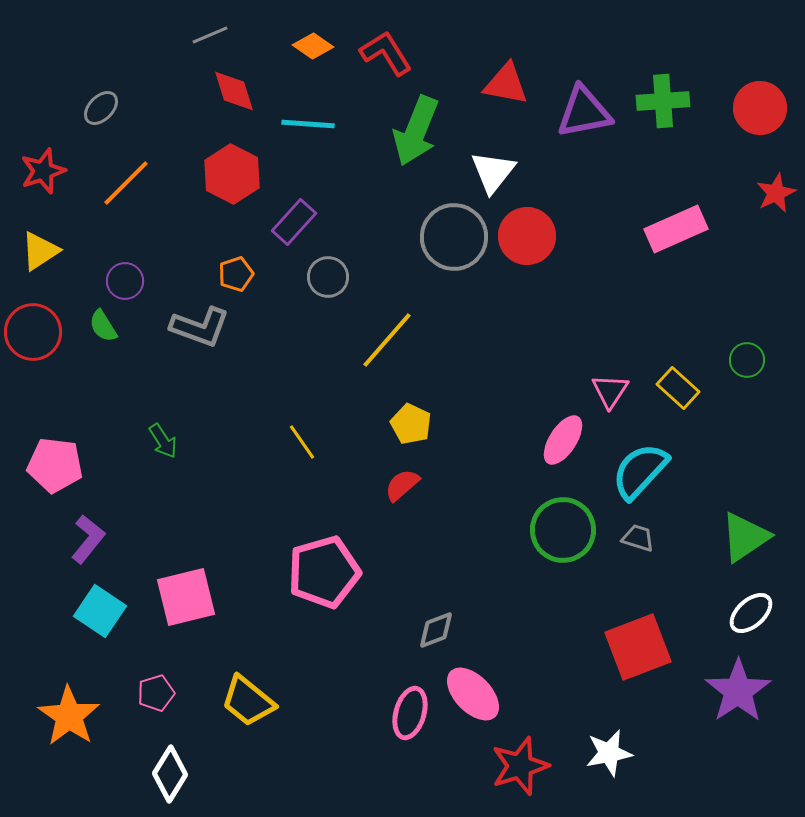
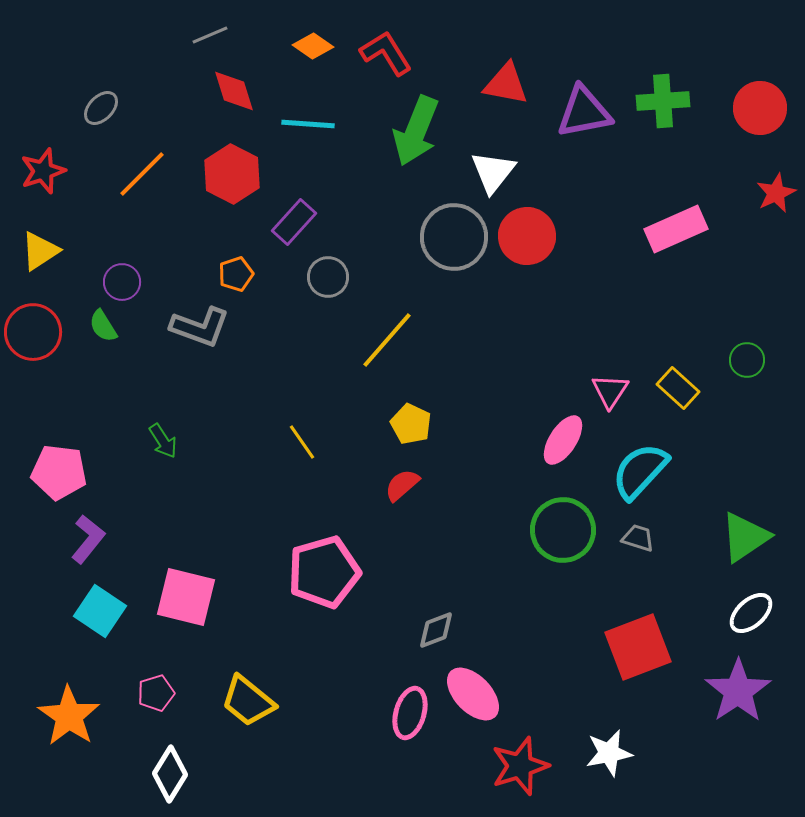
orange line at (126, 183): moved 16 px right, 9 px up
purple circle at (125, 281): moved 3 px left, 1 px down
pink pentagon at (55, 465): moved 4 px right, 7 px down
pink square at (186, 597): rotated 28 degrees clockwise
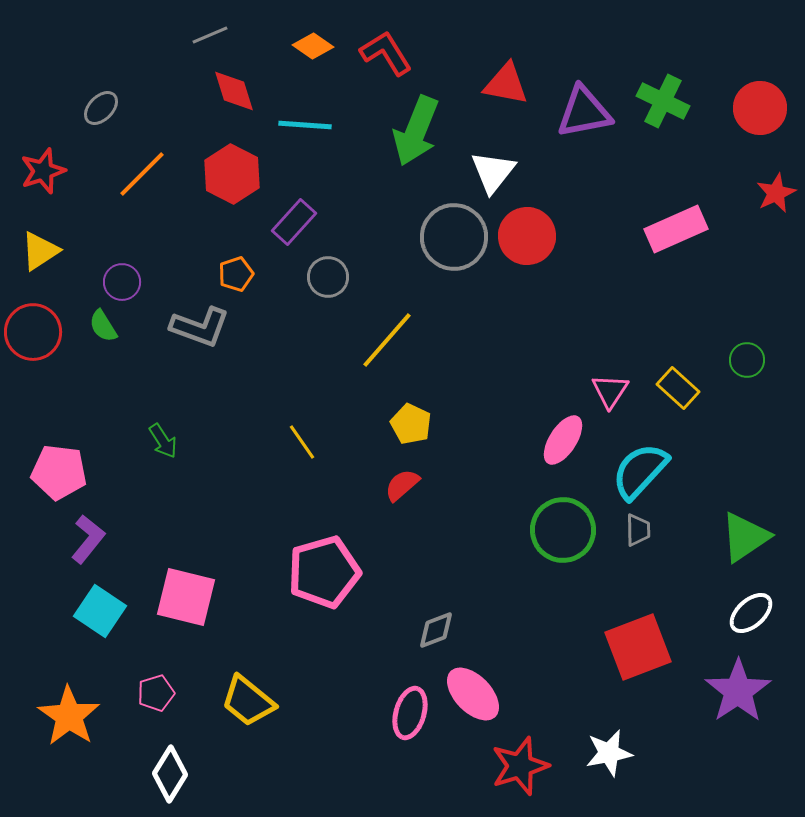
green cross at (663, 101): rotated 30 degrees clockwise
cyan line at (308, 124): moved 3 px left, 1 px down
gray trapezoid at (638, 538): moved 8 px up; rotated 72 degrees clockwise
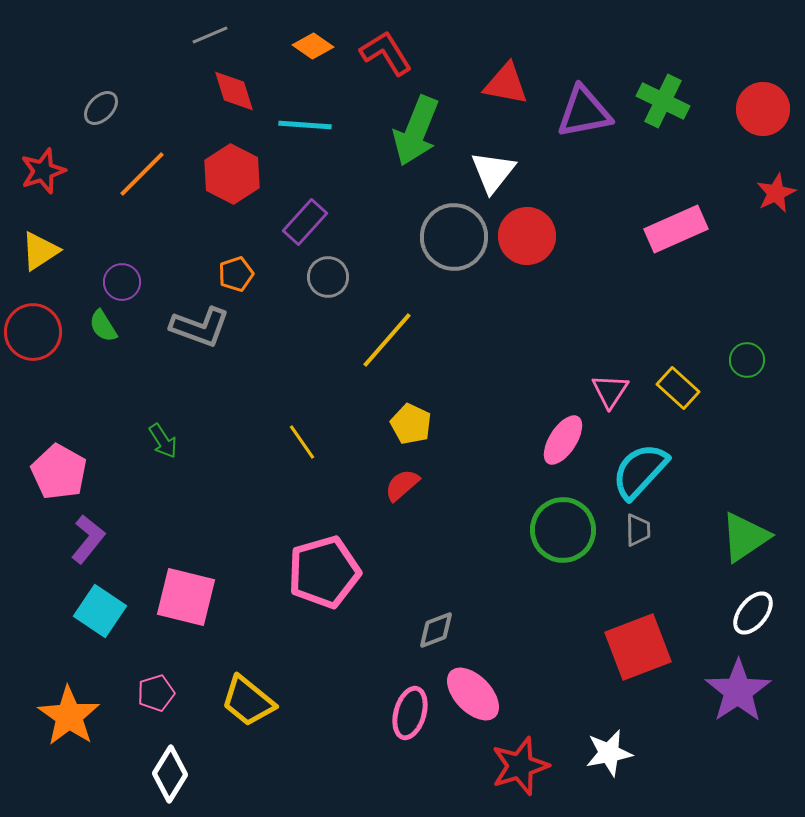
red circle at (760, 108): moved 3 px right, 1 px down
purple rectangle at (294, 222): moved 11 px right
pink pentagon at (59, 472): rotated 22 degrees clockwise
white ellipse at (751, 613): moved 2 px right; rotated 9 degrees counterclockwise
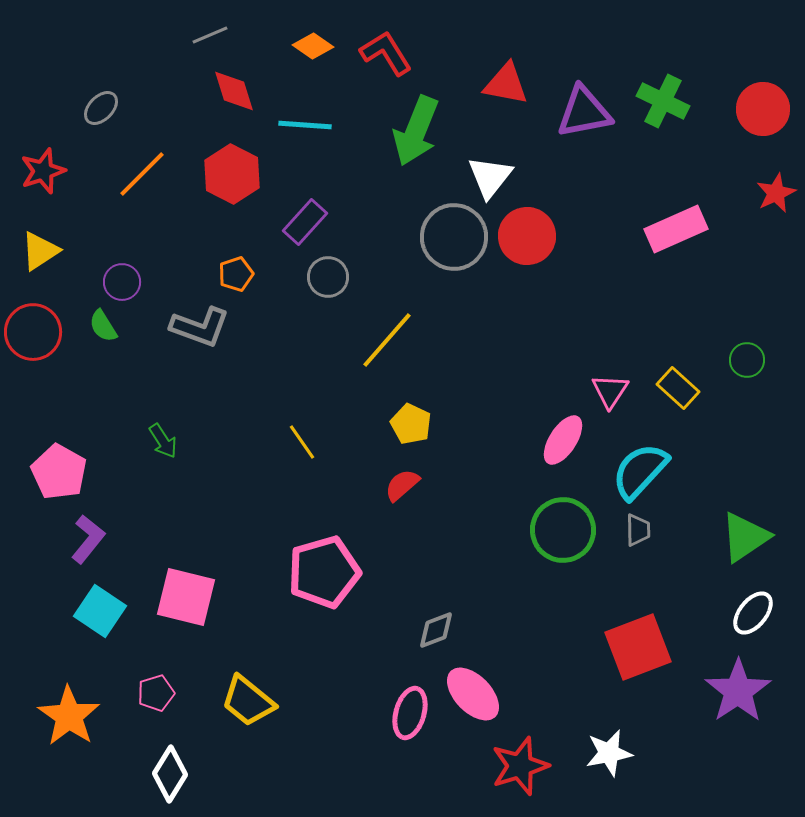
white triangle at (493, 172): moved 3 px left, 5 px down
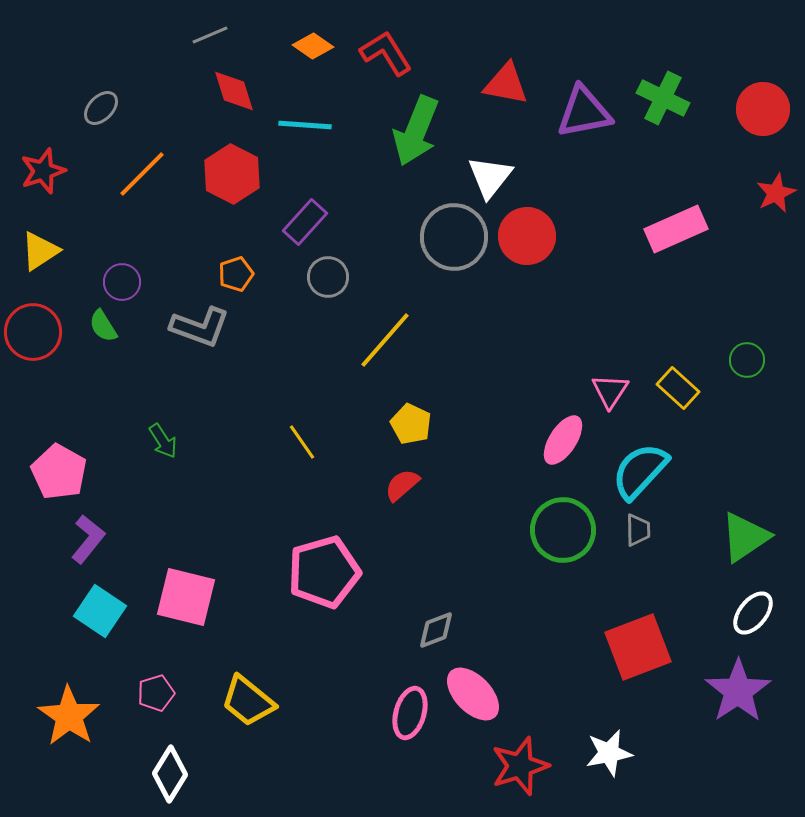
green cross at (663, 101): moved 3 px up
yellow line at (387, 340): moved 2 px left
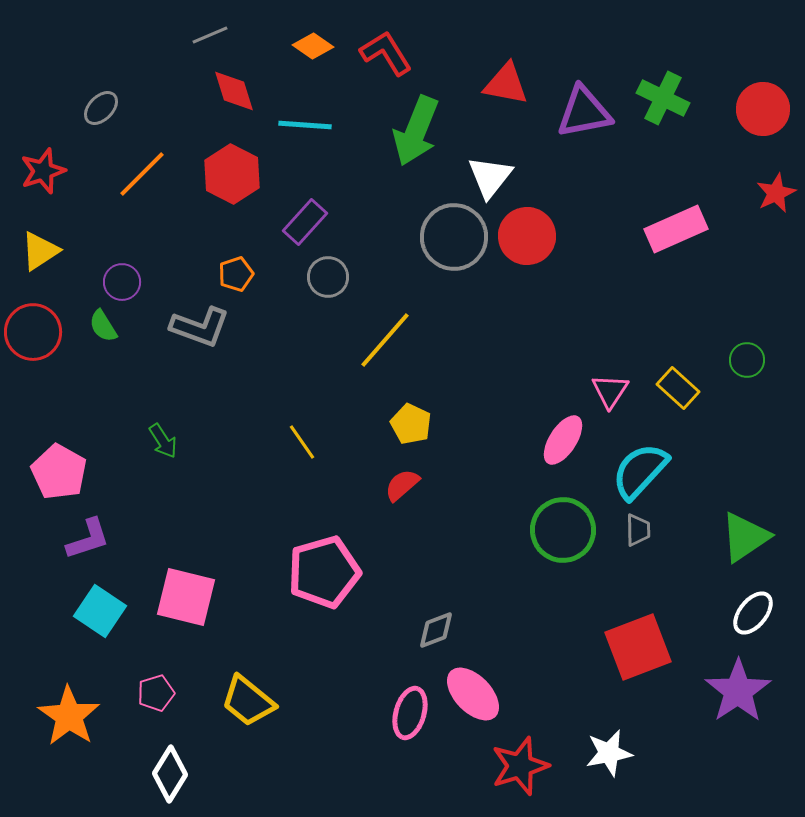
purple L-shape at (88, 539): rotated 33 degrees clockwise
